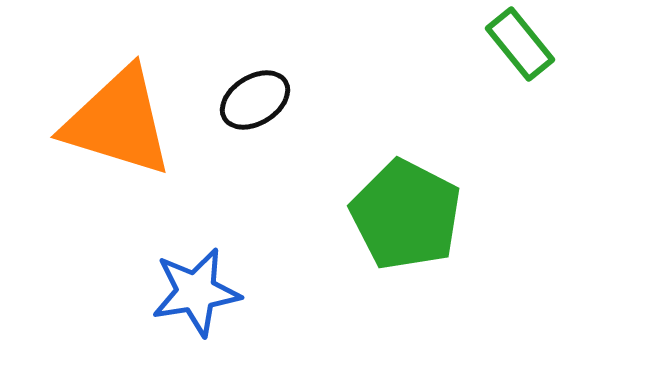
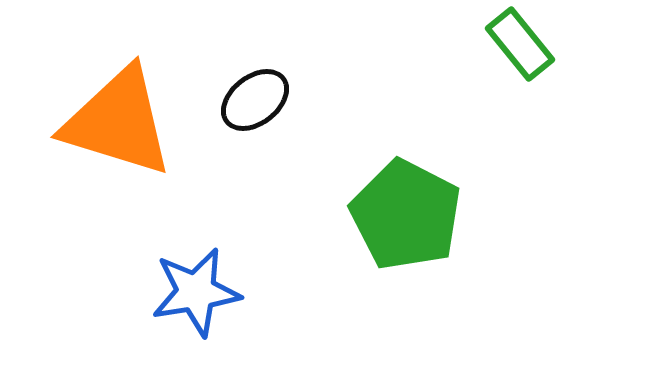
black ellipse: rotated 6 degrees counterclockwise
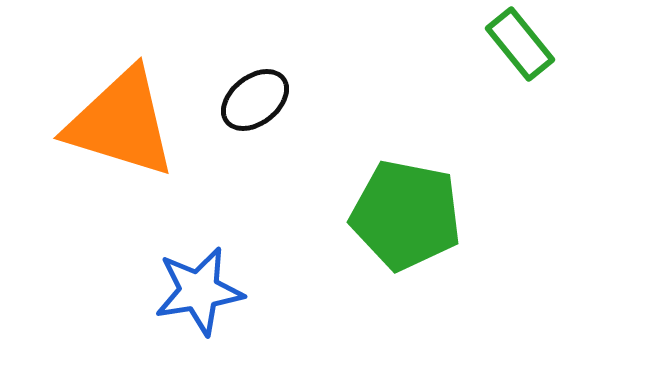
orange triangle: moved 3 px right, 1 px down
green pentagon: rotated 16 degrees counterclockwise
blue star: moved 3 px right, 1 px up
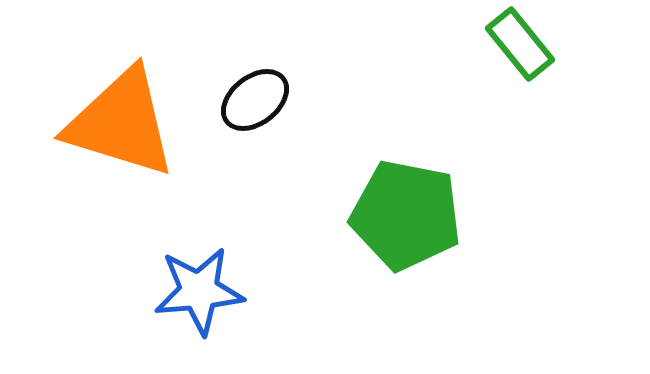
blue star: rotated 4 degrees clockwise
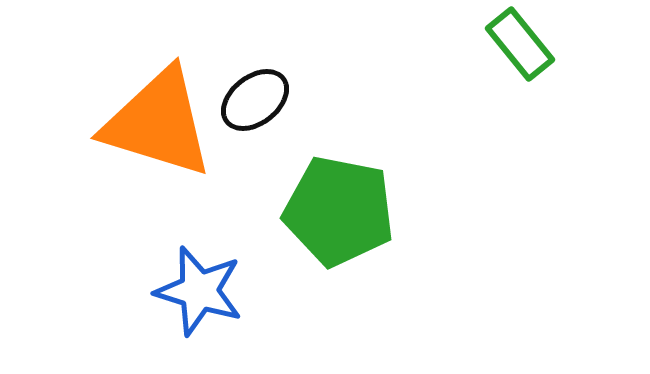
orange triangle: moved 37 px right
green pentagon: moved 67 px left, 4 px up
blue star: rotated 22 degrees clockwise
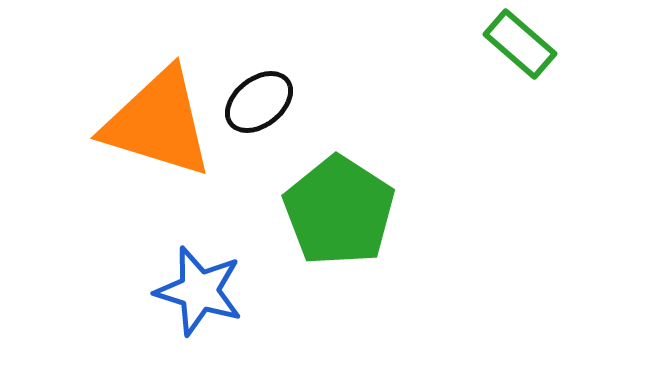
green rectangle: rotated 10 degrees counterclockwise
black ellipse: moved 4 px right, 2 px down
green pentagon: rotated 22 degrees clockwise
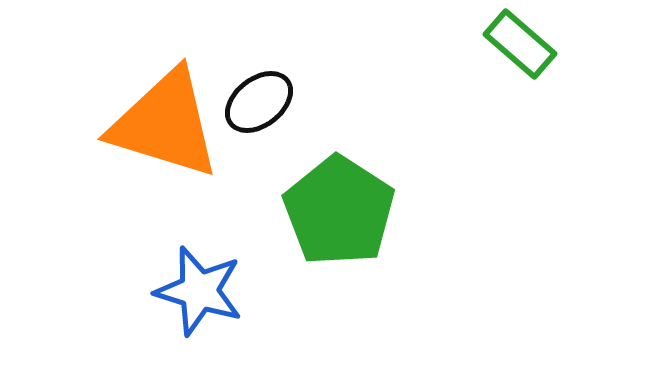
orange triangle: moved 7 px right, 1 px down
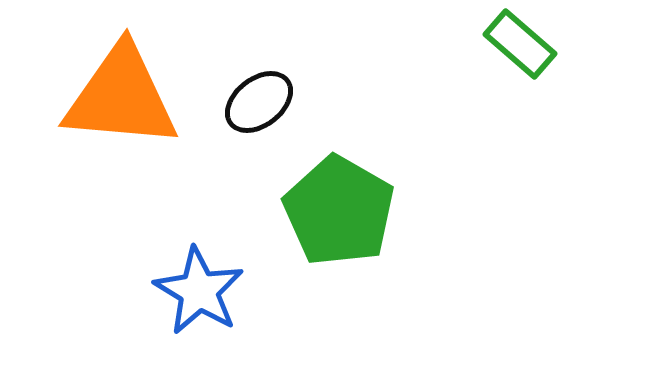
orange triangle: moved 44 px left, 27 px up; rotated 12 degrees counterclockwise
green pentagon: rotated 3 degrees counterclockwise
blue star: rotated 14 degrees clockwise
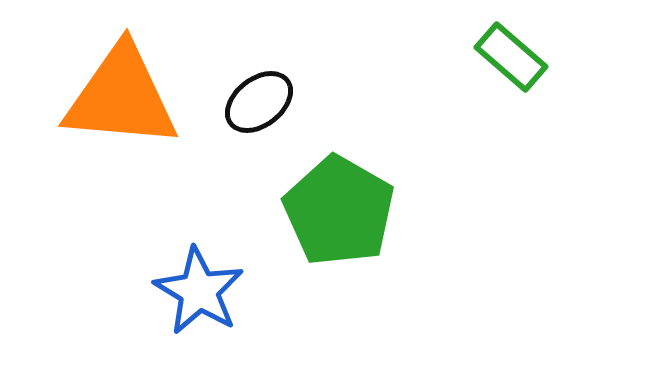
green rectangle: moved 9 px left, 13 px down
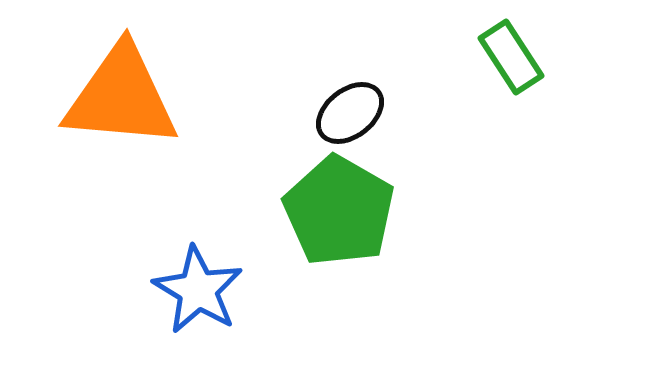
green rectangle: rotated 16 degrees clockwise
black ellipse: moved 91 px right, 11 px down
blue star: moved 1 px left, 1 px up
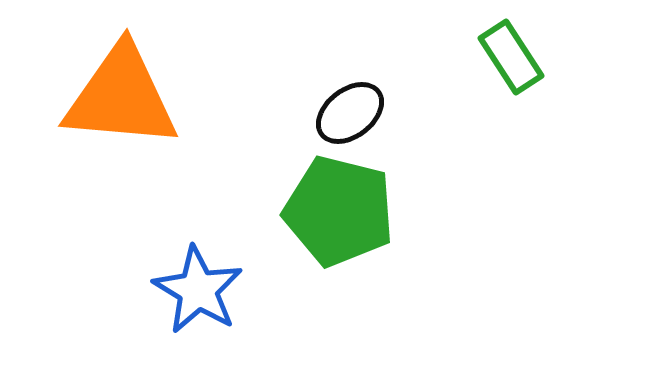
green pentagon: rotated 16 degrees counterclockwise
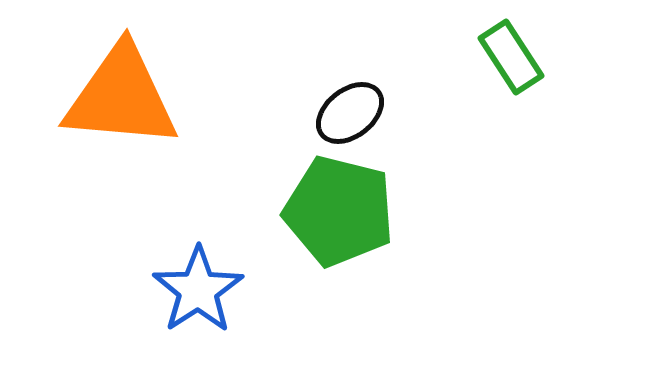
blue star: rotated 8 degrees clockwise
